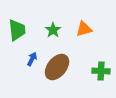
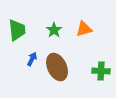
green star: moved 1 px right
brown ellipse: rotated 64 degrees counterclockwise
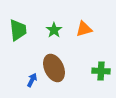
green trapezoid: moved 1 px right
blue arrow: moved 21 px down
brown ellipse: moved 3 px left, 1 px down
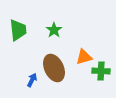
orange triangle: moved 28 px down
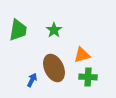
green trapezoid: rotated 15 degrees clockwise
orange triangle: moved 2 px left, 2 px up
green cross: moved 13 px left, 6 px down
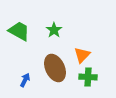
green trapezoid: moved 1 px right, 1 px down; rotated 70 degrees counterclockwise
orange triangle: rotated 30 degrees counterclockwise
brown ellipse: moved 1 px right
blue arrow: moved 7 px left
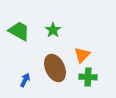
green star: moved 1 px left
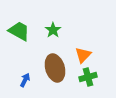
orange triangle: moved 1 px right
brown ellipse: rotated 8 degrees clockwise
green cross: rotated 18 degrees counterclockwise
